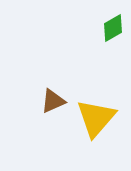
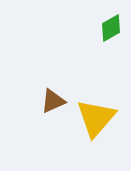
green diamond: moved 2 px left
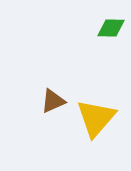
green diamond: rotated 32 degrees clockwise
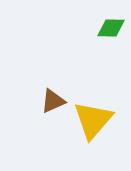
yellow triangle: moved 3 px left, 2 px down
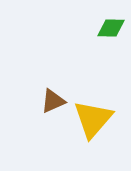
yellow triangle: moved 1 px up
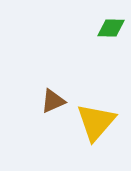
yellow triangle: moved 3 px right, 3 px down
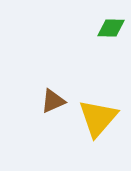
yellow triangle: moved 2 px right, 4 px up
